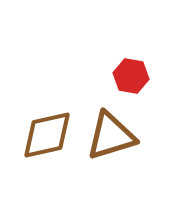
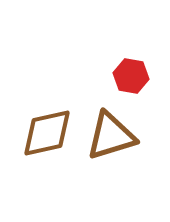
brown diamond: moved 2 px up
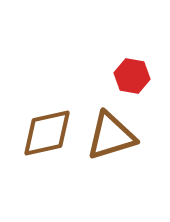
red hexagon: moved 1 px right
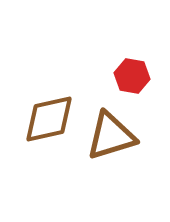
brown diamond: moved 2 px right, 14 px up
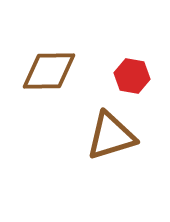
brown diamond: moved 48 px up; rotated 12 degrees clockwise
